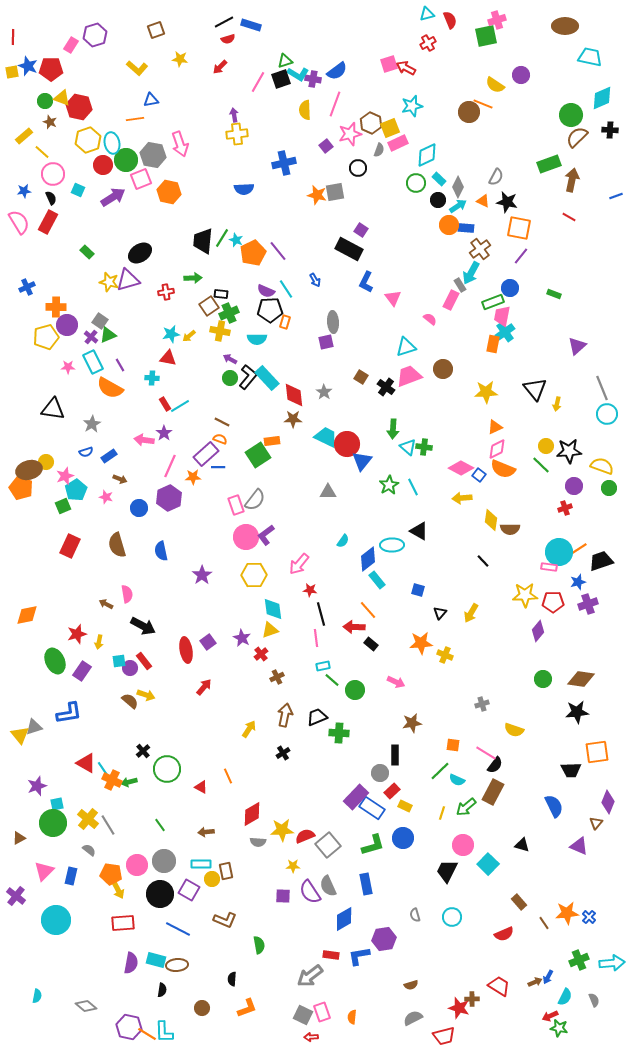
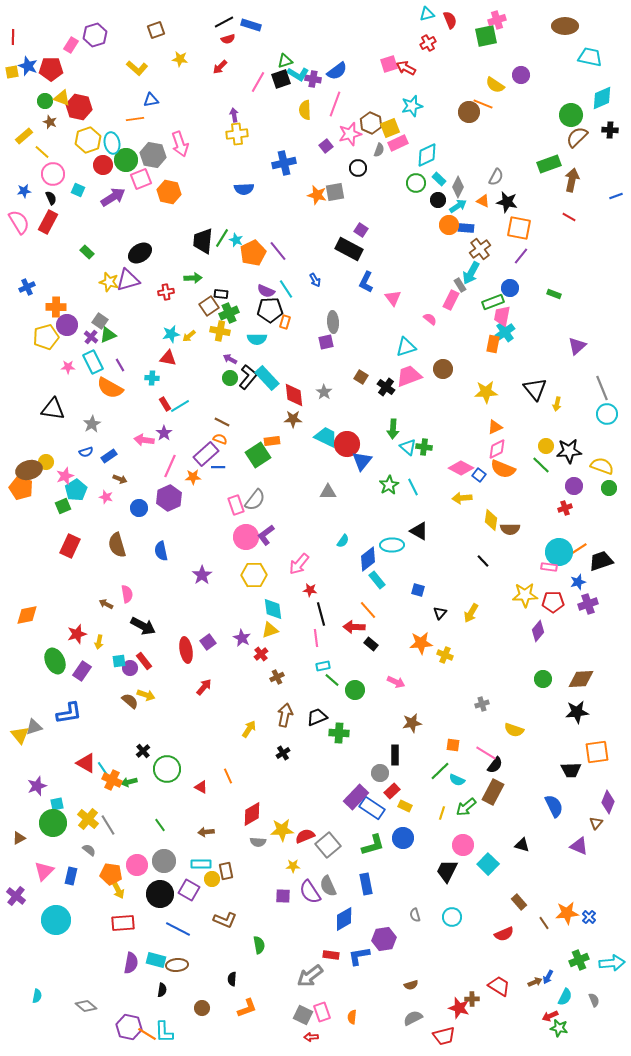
brown diamond at (581, 679): rotated 12 degrees counterclockwise
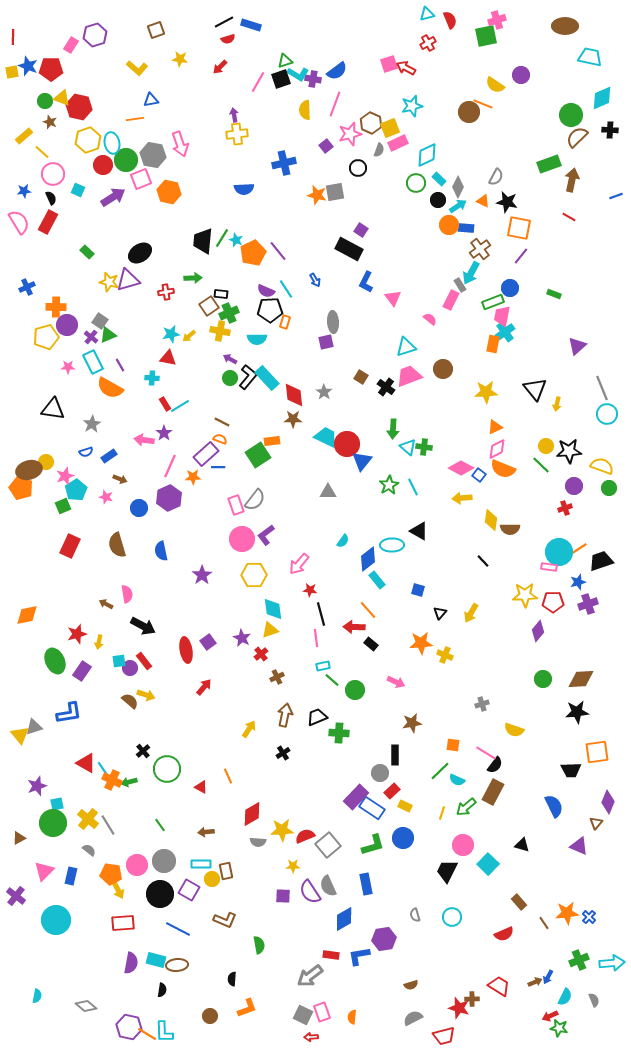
pink circle at (246, 537): moved 4 px left, 2 px down
brown circle at (202, 1008): moved 8 px right, 8 px down
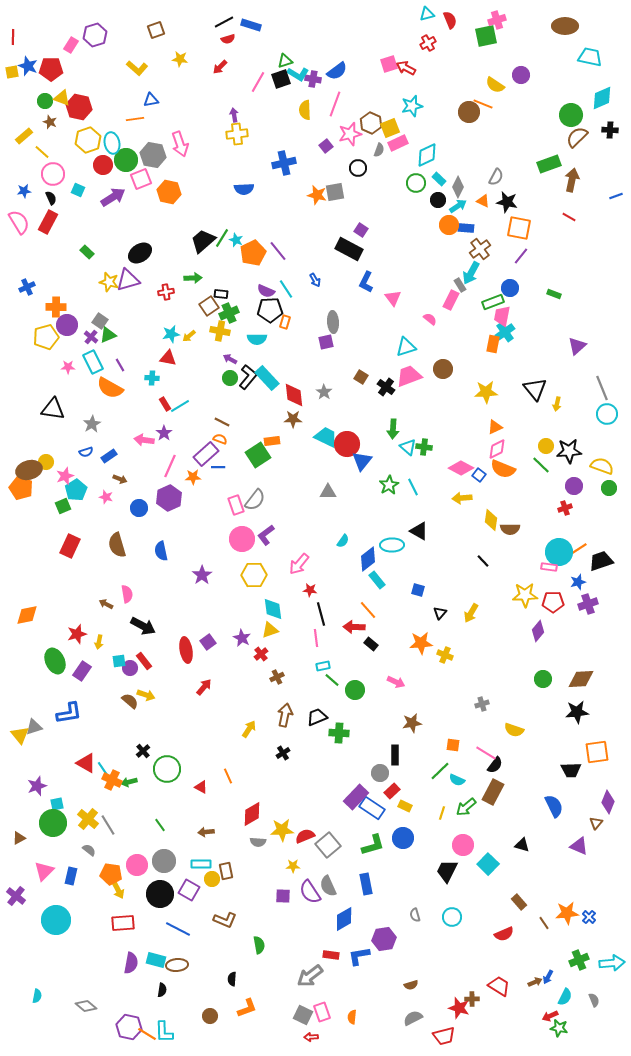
black trapezoid at (203, 241): rotated 44 degrees clockwise
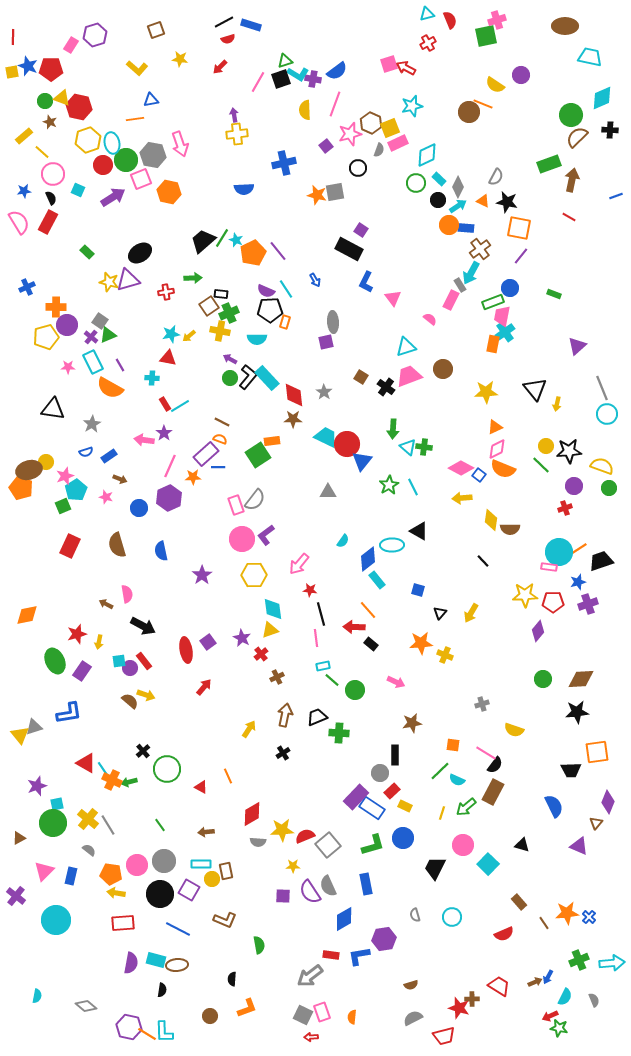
black trapezoid at (447, 871): moved 12 px left, 3 px up
yellow arrow at (118, 890): moved 2 px left, 3 px down; rotated 126 degrees clockwise
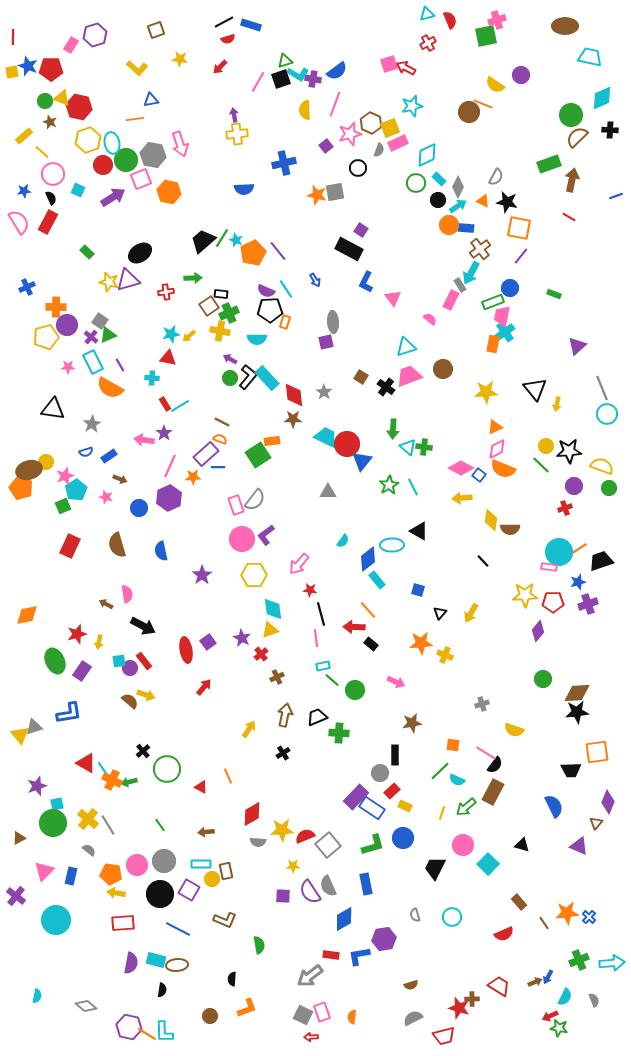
brown diamond at (581, 679): moved 4 px left, 14 px down
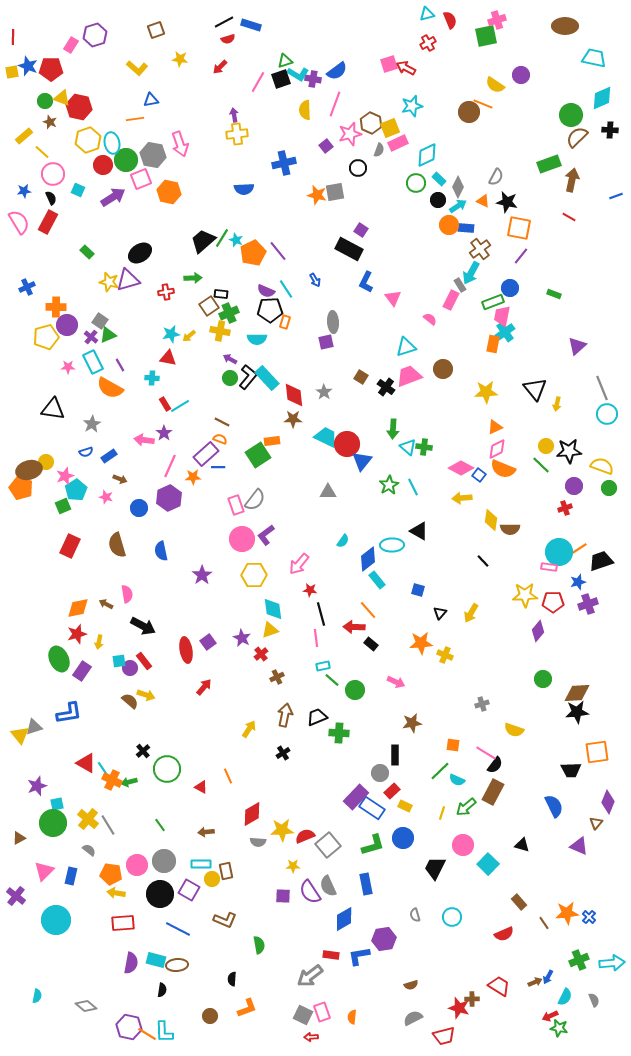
cyan trapezoid at (590, 57): moved 4 px right, 1 px down
orange diamond at (27, 615): moved 51 px right, 7 px up
green ellipse at (55, 661): moved 4 px right, 2 px up
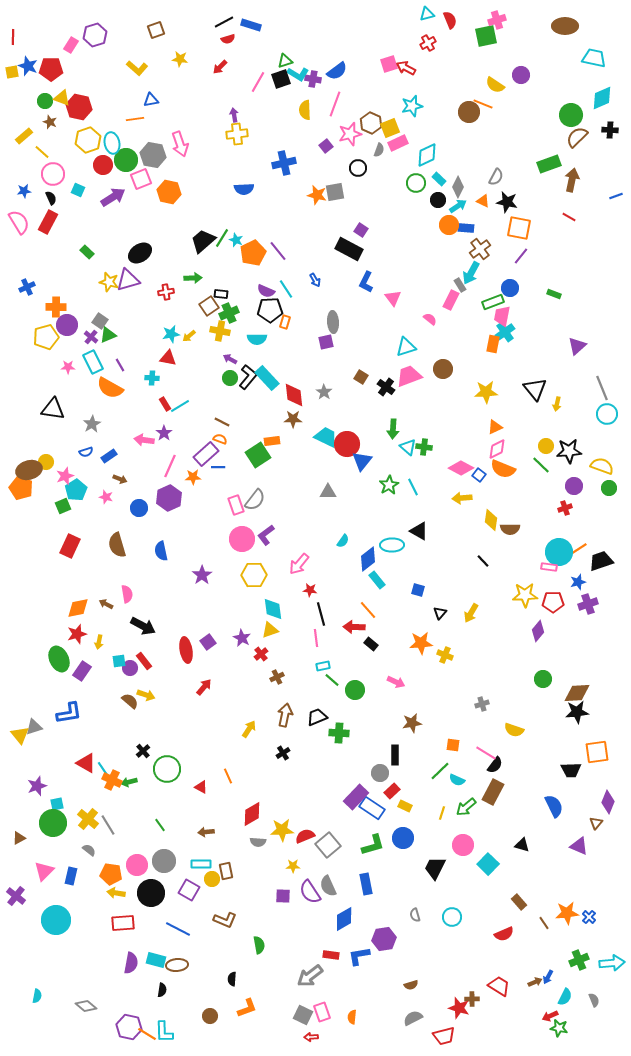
black circle at (160, 894): moved 9 px left, 1 px up
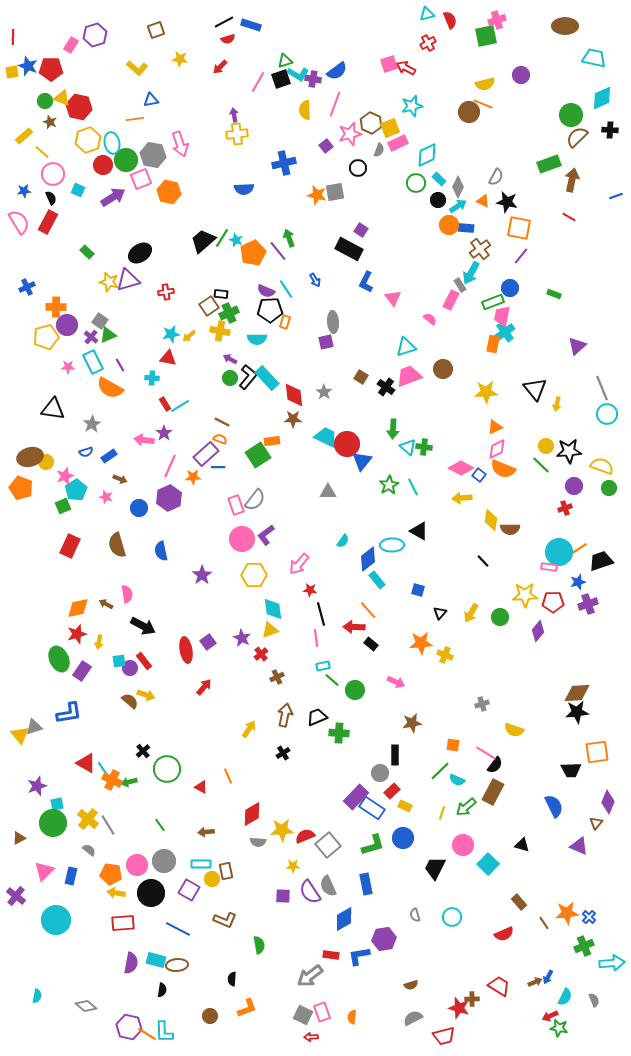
yellow semicircle at (495, 85): moved 10 px left, 1 px up; rotated 48 degrees counterclockwise
green arrow at (193, 278): moved 96 px right, 40 px up; rotated 108 degrees counterclockwise
brown ellipse at (29, 470): moved 1 px right, 13 px up
green circle at (543, 679): moved 43 px left, 62 px up
green cross at (579, 960): moved 5 px right, 14 px up
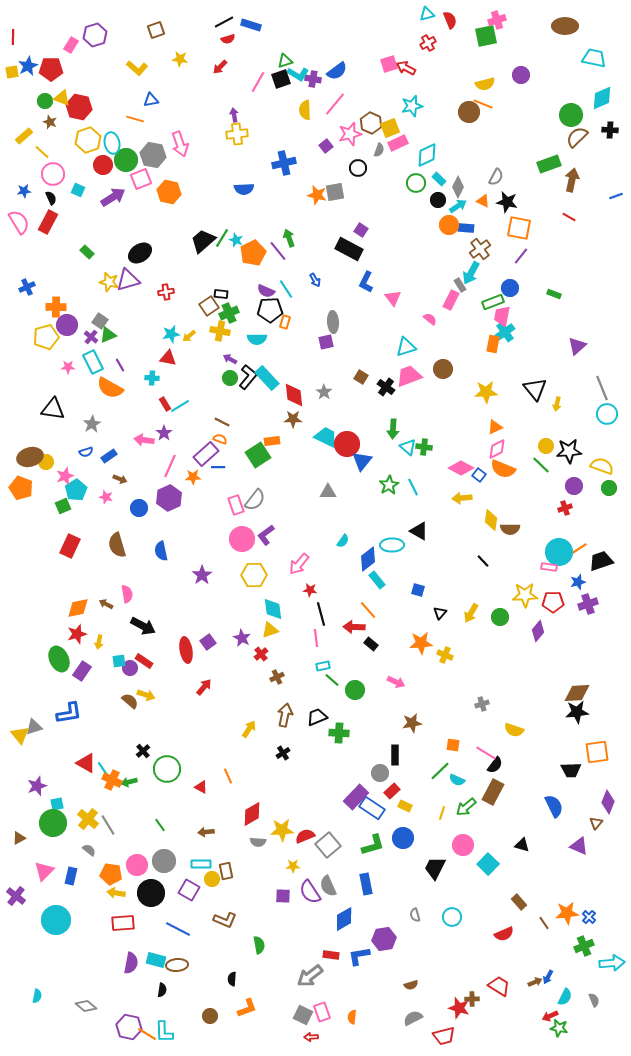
blue star at (28, 66): rotated 24 degrees clockwise
pink line at (335, 104): rotated 20 degrees clockwise
orange line at (135, 119): rotated 24 degrees clockwise
red rectangle at (144, 661): rotated 18 degrees counterclockwise
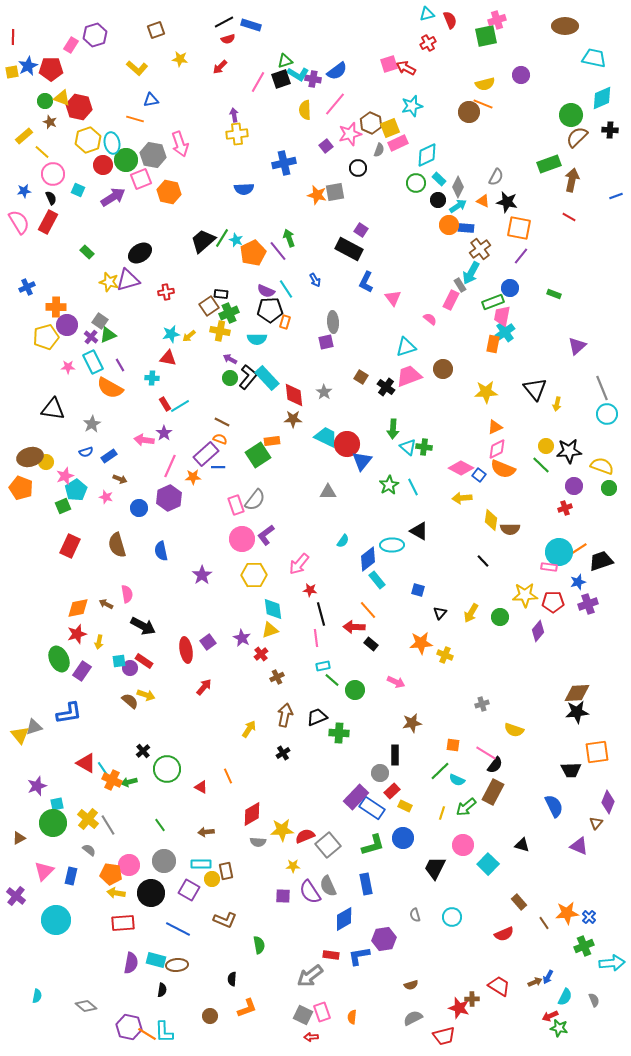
pink circle at (137, 865): moved 8 px left
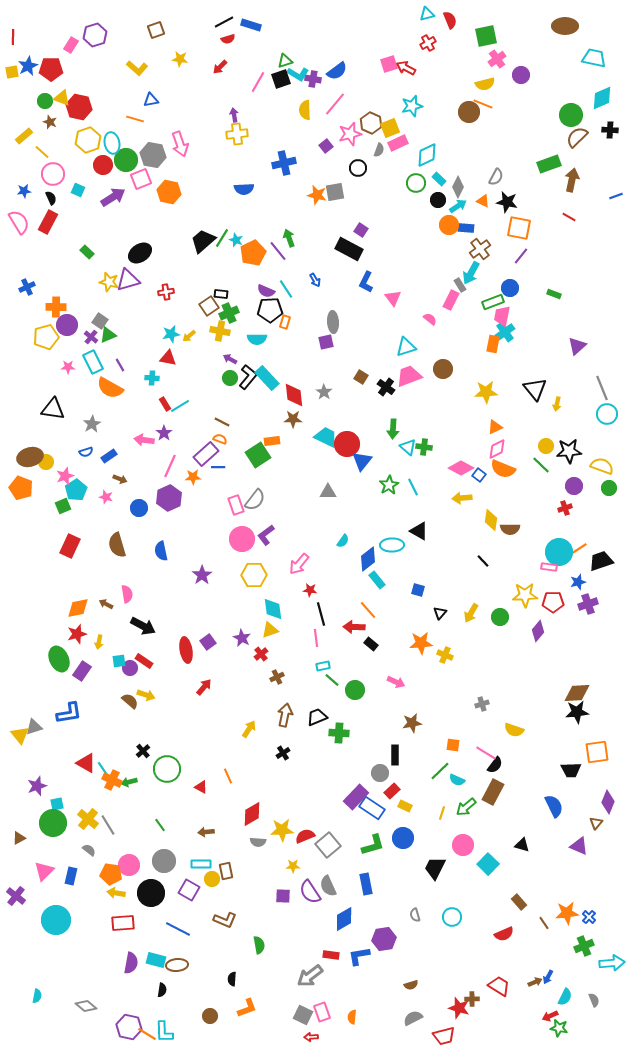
pink cross at (497, 20): moved 39 px down; rotated 18 degrees counterclockwise
